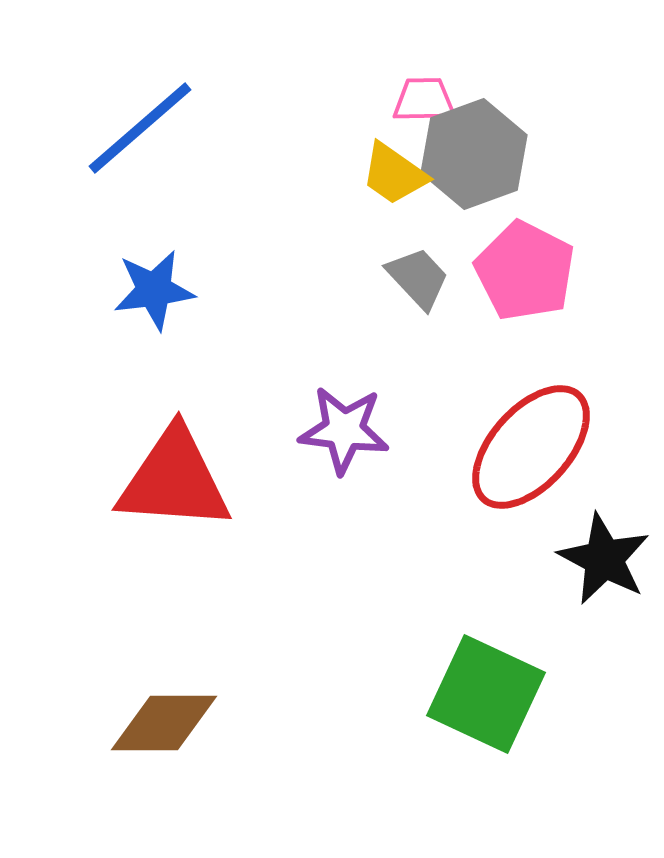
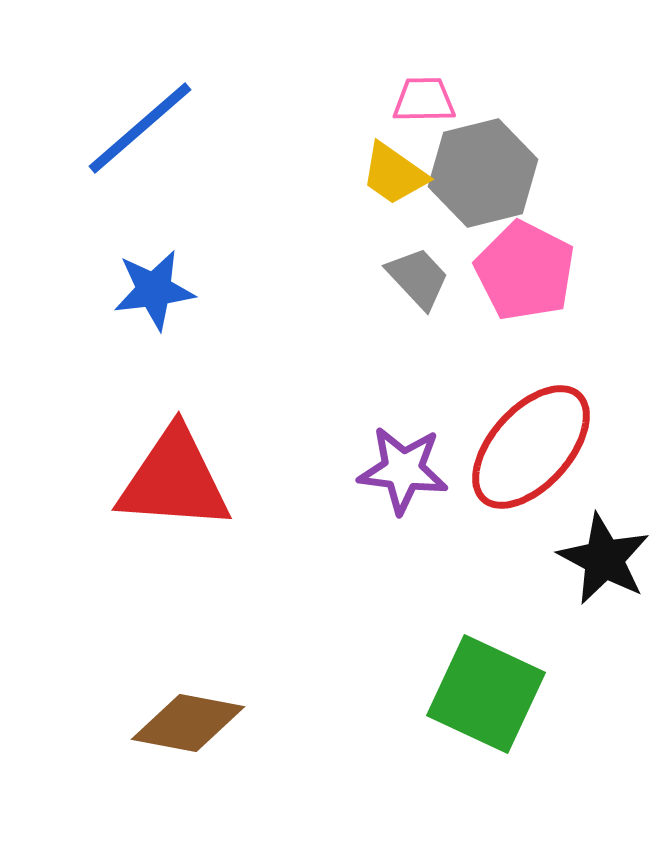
gray hexagon: moved 9 px right, 19 px down; rotated 6 degrees clockwise
purple star: moved 59 px right, 40 px down
brown diamond: moved 24 px right; rotated 11 degrees clockwise
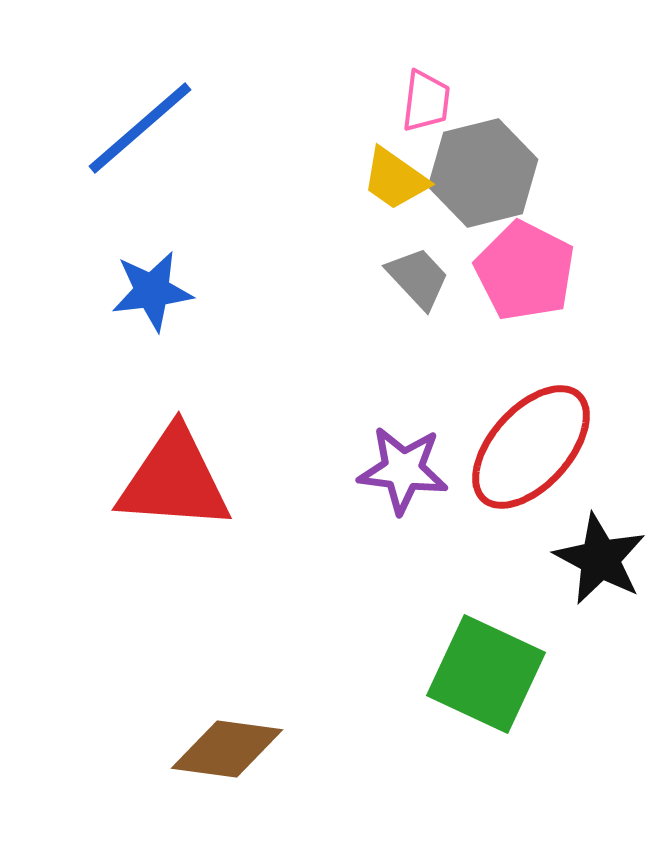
pink trapezoid: moved 2 px right, 1 px down; rotated 98 degrees clockwise
yellow trapezoid: moved 1 px right, 5 px down
blue star: moved 2 px left, 1 px down
black star: moved 4 px left
green square: moved 20 px up
brown diamond: moved 39 px right, 26 px down; rotated 3 degrees counterclockwise
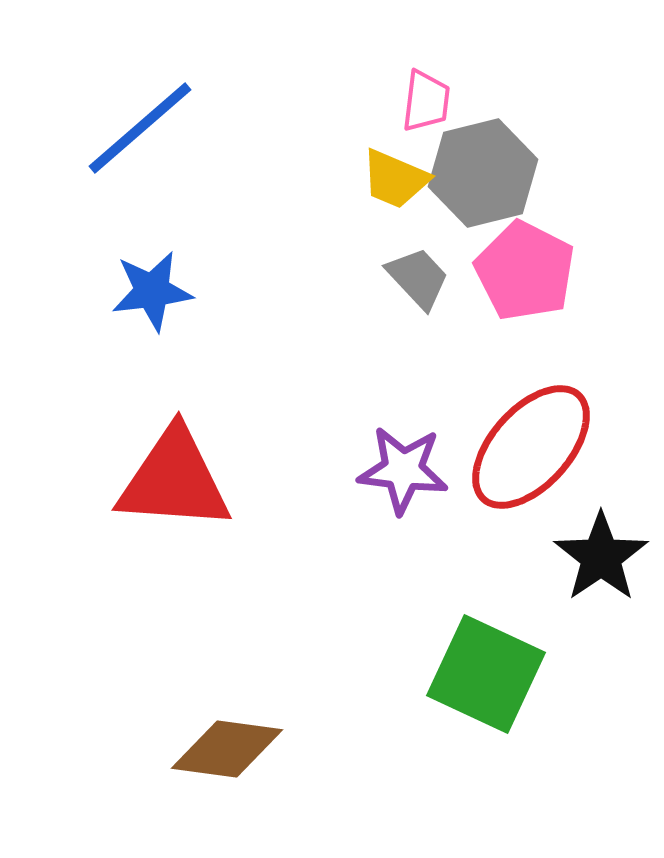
yellow trapezoid: rotated 12 degrees counterclockwise
black star: moved 1 px right, 2 px up; rotated 10 degrees clockwise
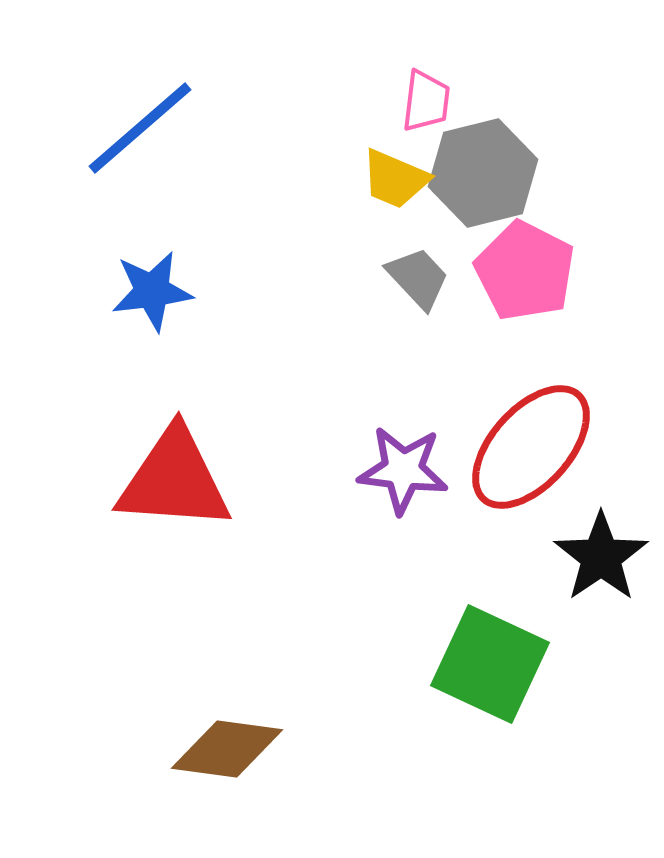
green square: moved 4 px right, 10 px up
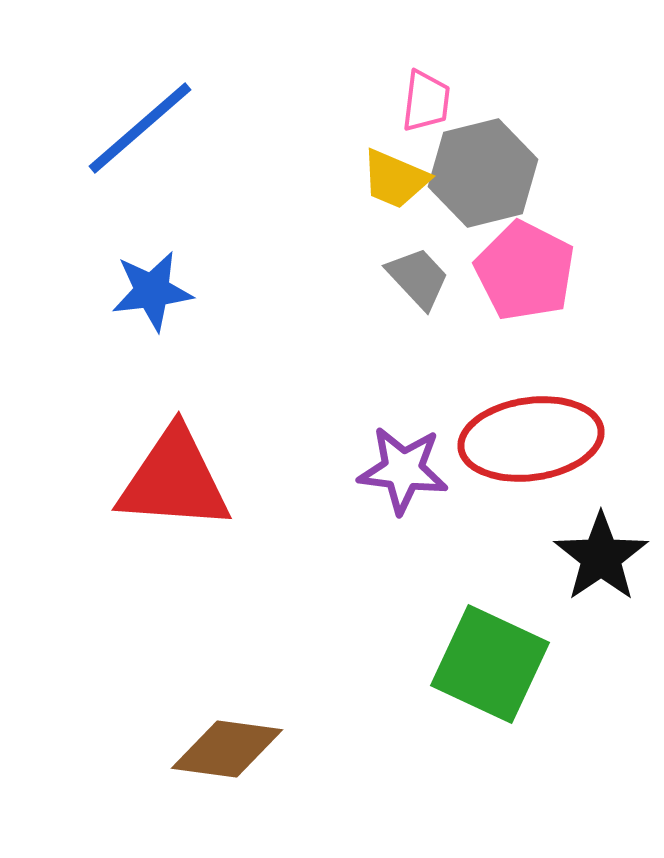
red ellipse: moved 8 px up; rotated 40 degrees clockwise
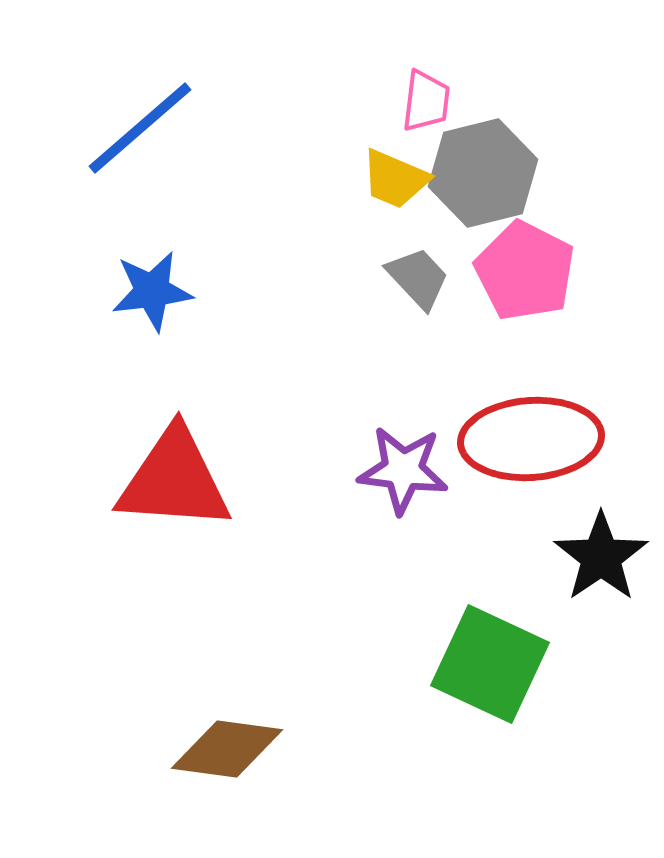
red ellipse: rotated 4 degrees clockwise
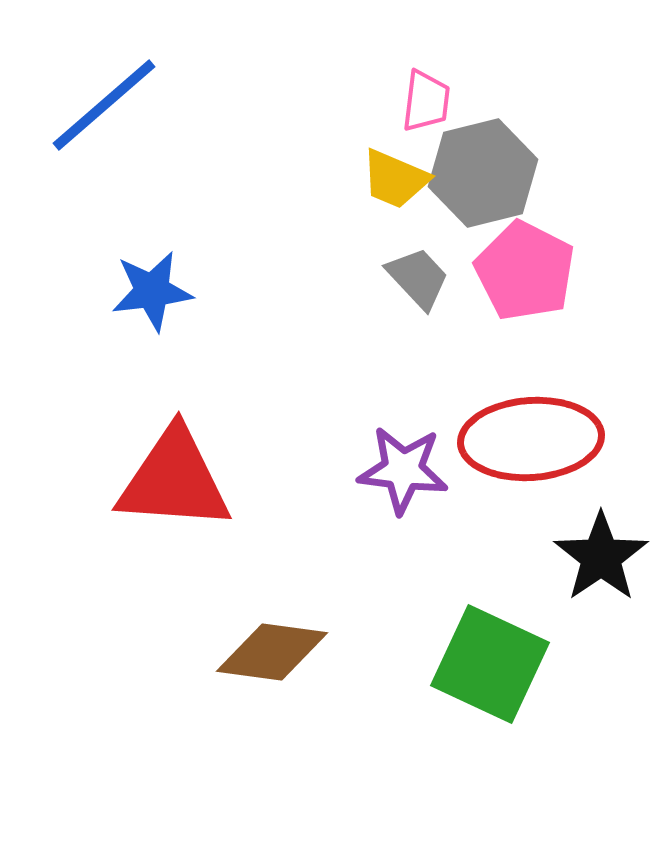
blue line: moved 36 px left, 23 px up
brown diamond: moved 45 px right, 97 px up
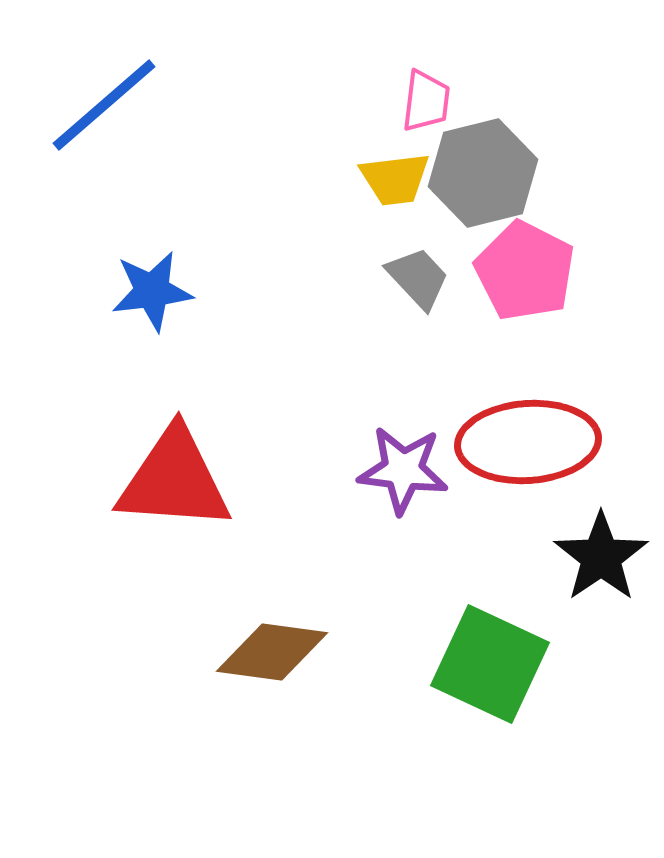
yellow trapezoid: rotated 30 degrees counterclockwise
red ellipse: moved 3 px left, 3 px down
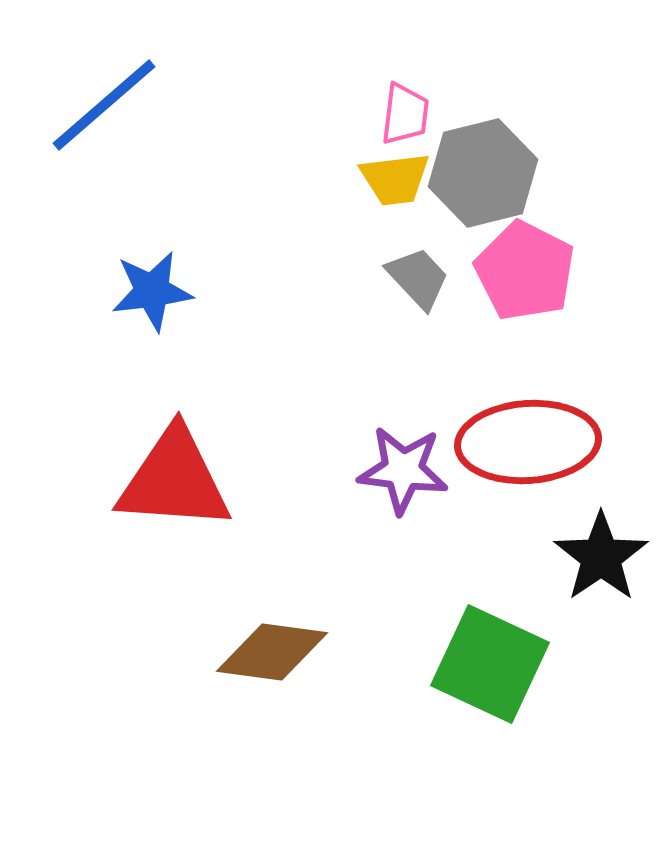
pink trapezoid: moved 21 px left, 13 px down
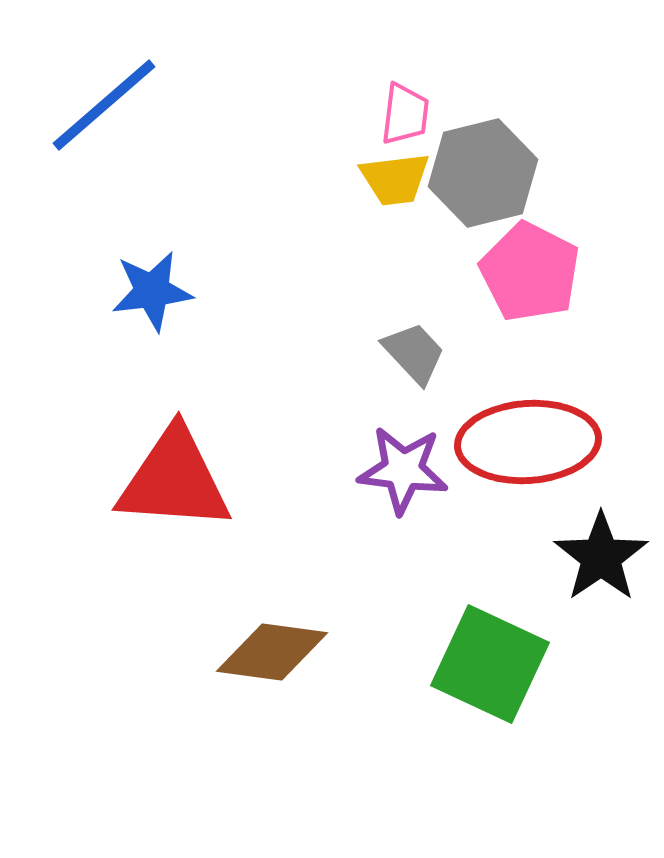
pink pentagon: moved 5 px right, 1 px down
gray trapezoid: moved 4 px left, 75 px down
